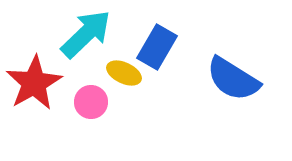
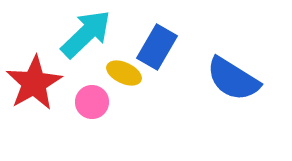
pink circle: moved 1 px right
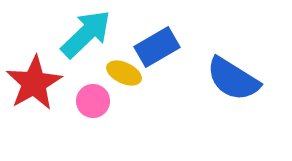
blue rectangle: rotated 30 degrees clockwise
pink circle: moved 1 px right, 1 px up
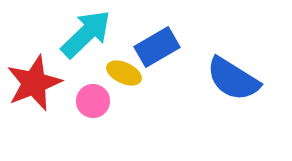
red star: rotated 8 degrees clockwise
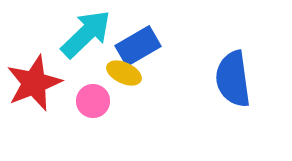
blue rectangle: moved 19 px left, 1 px up
blue semicircle: rotated 50 degrees clockwise
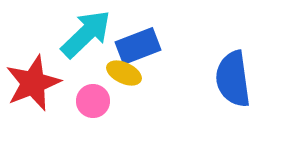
blue rectangle: rotated 9 degrees clockwise
red star: moved 1 px left
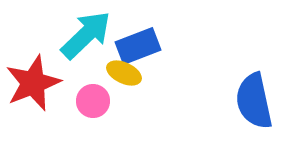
cyan arrow: moved 1 px down
blue semicircle: moved 21 px right, 22 px down; rotated 4 degrees counterclockwise
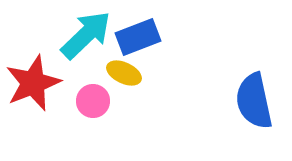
blue rectangle: moved 9 px up
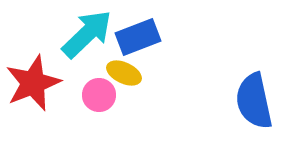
cyan arrow: moved 1 px right, 1 px up
pink circle: moved 6 px right, 6 px up
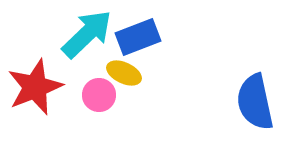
red star: moved 2 px right, 4 px down
blue semicircle: moved 1 px right, 1 px down
